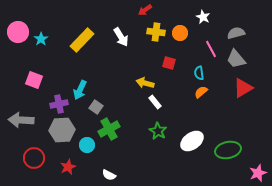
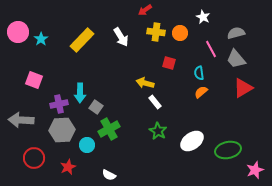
cyan arrow: moved 3 px down; rotated 24 degrees counterclockwise
pink star: moved 3 px left, 3 px up
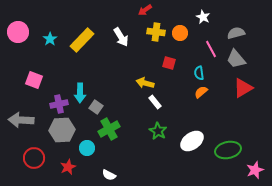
cyan star: moved 9 px right
cyan circle: moved 3 px down
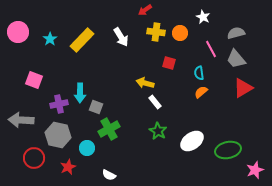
gray square: rotated 16 degrees counterclockwise
gray hexagon: moved 4 px left, 5 px down; rotated 15 degrees clockwise
